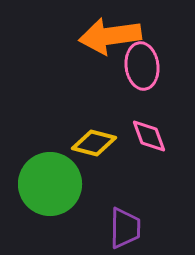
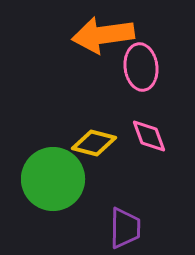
orange arrow: moved 7 px left, 1 px up
pink ellipse: moved 1 px left, 1 px down
green circle: moved 3 px right, 5 px up
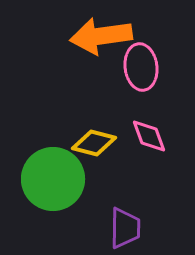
orange arrow: moved 2 px left, 1 px down
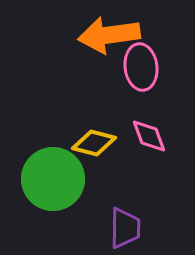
orange arrow: moved 8 px right, 1 px up
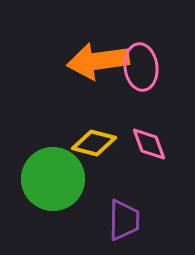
orange arrow: moved 11 px left, 26 px down
pink diamond: moved 8 px down
purple trapezoid: moved 1 px left, 8 px up
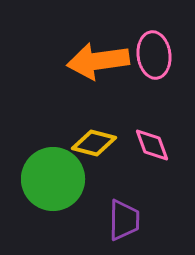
pink ellipse: moved 13 px right, 12 px up
pink diamond: moved 3 px right, 1 px down
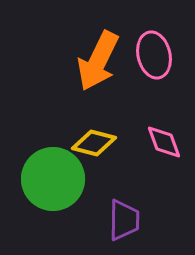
pink ellipse: rotated 6 degrees counterclockwise
orange arrow: rotated 56 degrees counterclockwise
pink diamond: moved 12 px right, 3 px up
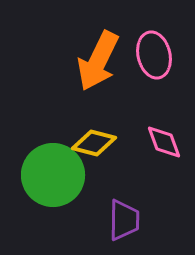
green circle: moved 4 px up
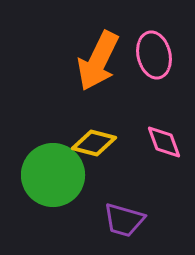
purple trapezoid: rotated 105 degrees clockwise
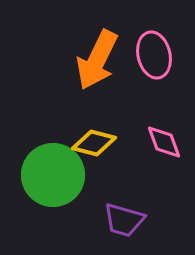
orange arrow: moved 1 px left, 1 px up
